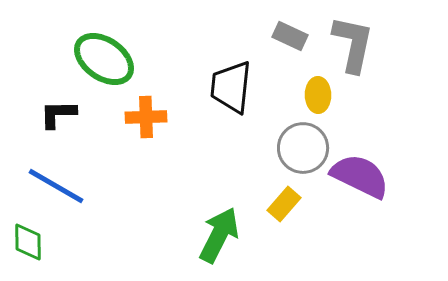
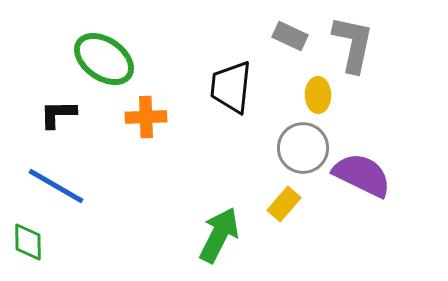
purple semicircle: moved 2 px right, 1 px up
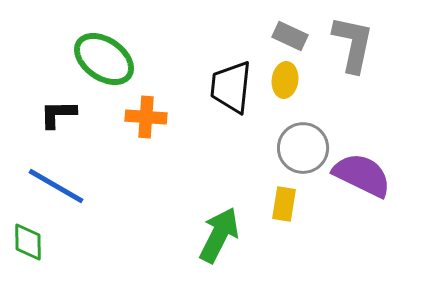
yellow ellipse: moved 33 px left, 15 px up; rotated 8 degrees clockwise
orange cross: rotated 6 degrees clockwise
yellow rectangle: rotated 32 degrees counterclockwise
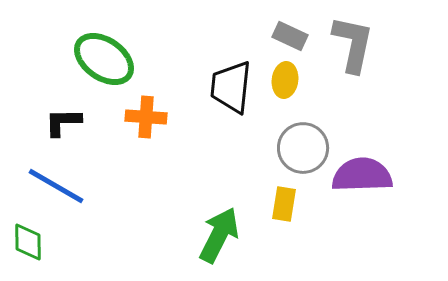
black L-shape: moved 5 px right, 8 px down
purple semicircle: rotated 28 degrees counterclockwise
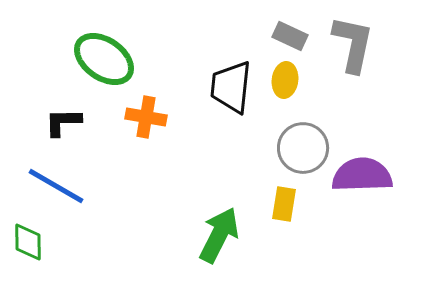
orange cross: rotated 6 degrees clockwise
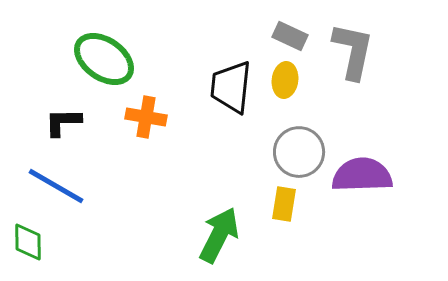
gray L-shape: moved 7 px down
gray circle: moved 4 px left, 4 px down
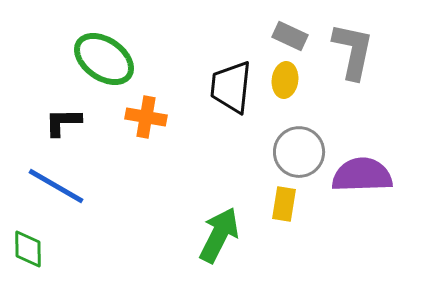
green diamond: moved 7 px down
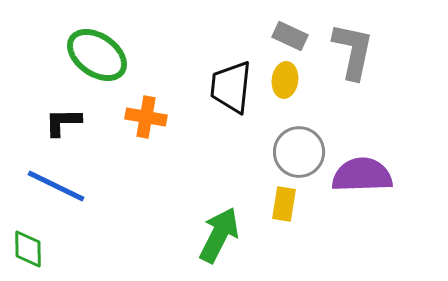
green ellipse: moved 7 px left, 4 px up
blue line: rotated 4 degrees counterclockwise
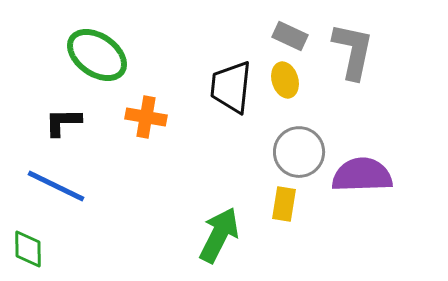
yellow ellipse: rotated 24 degrees counterclockwise
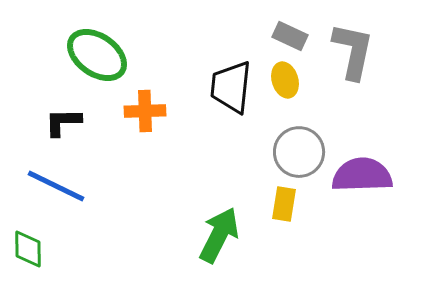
orange cross: moved 1 px left, 6 px up; rotated 12 degrees counterclockwise
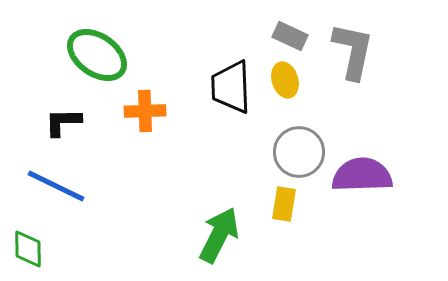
black trapezoid: rotated 8 degrees counterclockwise
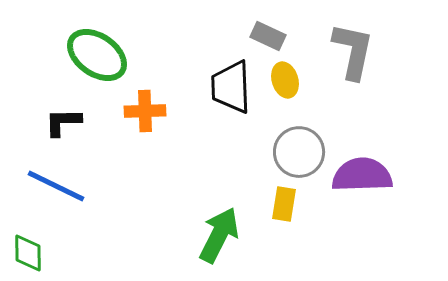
gray rectangle: moved 22 px left
green diamond: moved 4 px down
